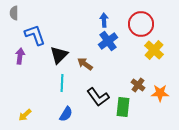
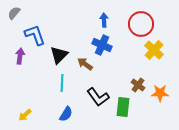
gray semicircle: rotated 40 degrees clockwise
blue cross: moved 6 px left, 4 px down; rotated 30 degrees counterclockwise
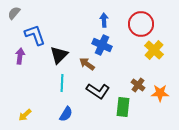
brown arrow: moved 2 px right
black L-shape: moved 6 px up; rotated 20 degrees counterclockwise
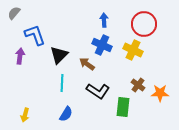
red circle: moved 3 px right
yellow cross: moved 21 px left; rotated 18 degrees counterclockwise
yellow arrow: rotated 32 degrees counterclockwise
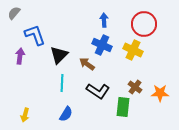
brown cross: moved 3 px left, 2 px down
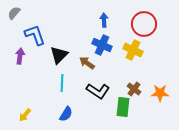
brown arrow: moved 1 px up
brown cross: moved 1 px left, 2 px down
yellow arrow: rotated 24 degrees clockwise
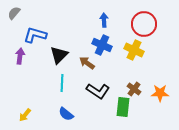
blue L-shape: rotated 55 degrees counterclockwise
yellow cross: moved 1 px right
blue semicircle: rotated 98 degrees clockwise
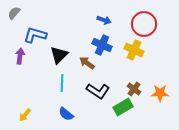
blue arrow: rotated 112 degrees clockwise
green rectangle: rotated 54 degrees clockwise
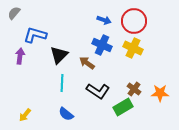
red circle: moved 10 px left, 3 px up
yellow cross: moved 1 px left, 2 px up
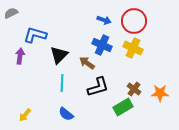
gray semicircle: moved 3 px left; rotated 24 degrees clockwise
black L-shape: moved 4 px up; rotated 50 degrees counterclockwise
